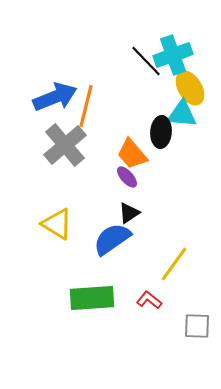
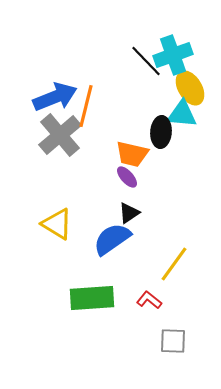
gray cross: moved 5 px left, 10 px up
orange trapezoid: rotated 36 degrees counterclockwise
gray square: moved 24 px left, 15 px down
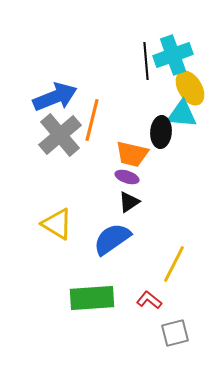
black line: rotated 39 degrees clockwise
orange line: moved 6 px right, 14 px down
purple ellipse: rotated 30 degrees counterclockwise
black triangle: moved 11 px up
yellow line: rotated 9 degrees counterclockwise
gray square: moved 2 px right, 8 px up; rotated 16 degrees counterclockwise
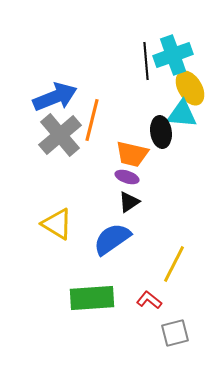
black ellipse: rotated 12 degrees counterclockwise
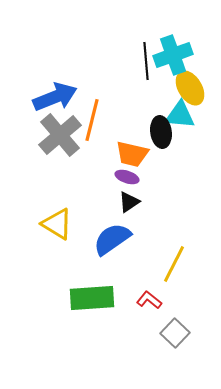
cyan triangle: moved 2 px left, 1 px down
gray square: rotated 32 degrees counterclockwise
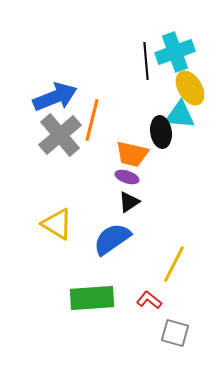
cyan cross: moved 2 px right, 3 px up
gray square: rotated 28 degrees counterclockwise
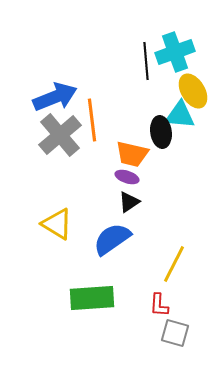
yellow ellipse: moved 3 px right, 3 px down
orange line: rotated 21 degrees counterclockwise
red L-shape: moved 10 px right, 5 px down; rotated 125 degrees counterclockwise
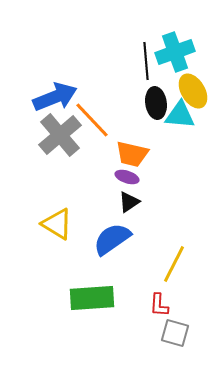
orange line: rotated 36 degrees counterclockwise
black ellipse: moved 5 px left, 29 px up
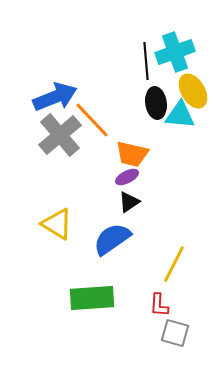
purple ellipse: rotated 45 degrees counterclockwise
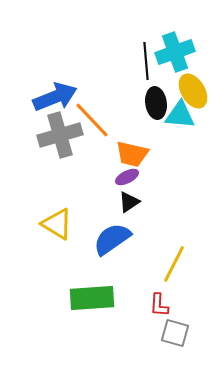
gray cross: rotated 24 degrees clockwise
